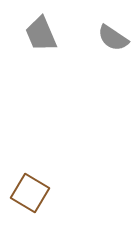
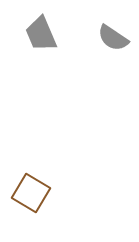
brown square: moved 1 px right
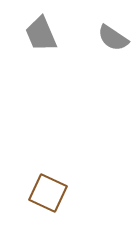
brown square: moved 17 px right; rotated 6 degrees counterclockwise
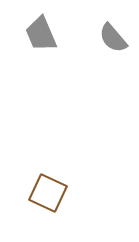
gray semicircle: rotated 16 degrees clockwise
